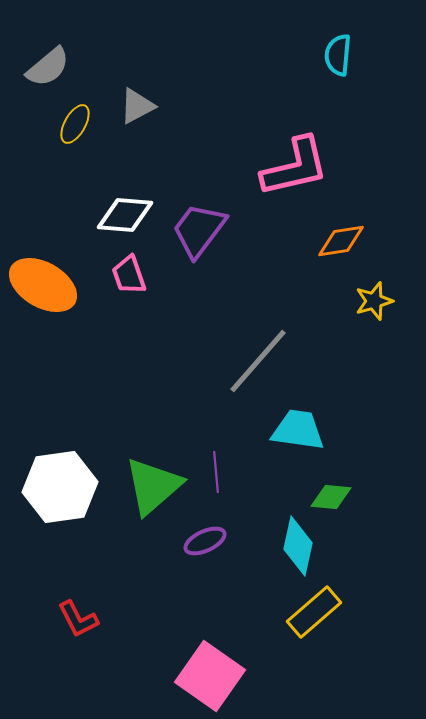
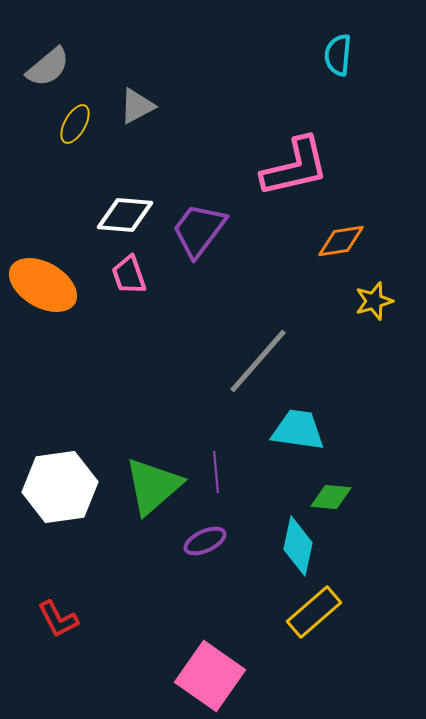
red L-shape: moved 20 px left
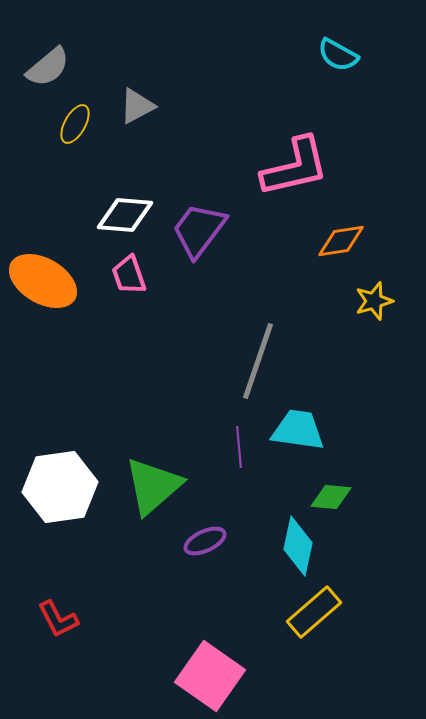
cyan semicircle: rotated 66 degrees counterclockwise
orange ellipse: moved 4 px up
gray line: rotated 22 degrees counterclockwise
purple line: moved 23 px right, 25 px up
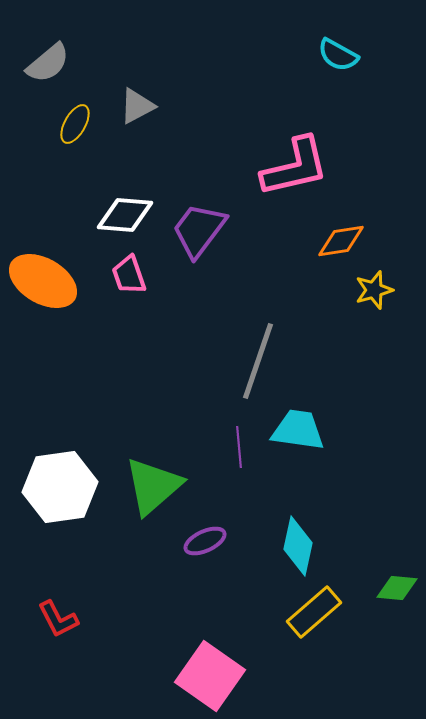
gray semicircle: moved 4 px up
yellow star: moved 11 px up
green diamond: moved 66 px right, 91 px down
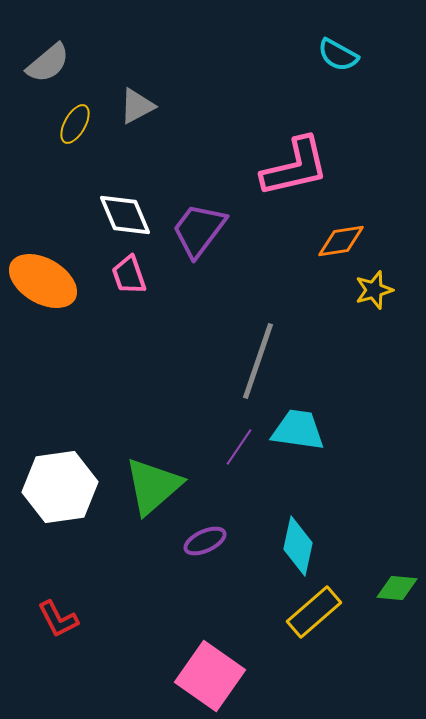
white diamond: rotated 62 degrees clockwise
purple line: rotated 39 degrees clockwise
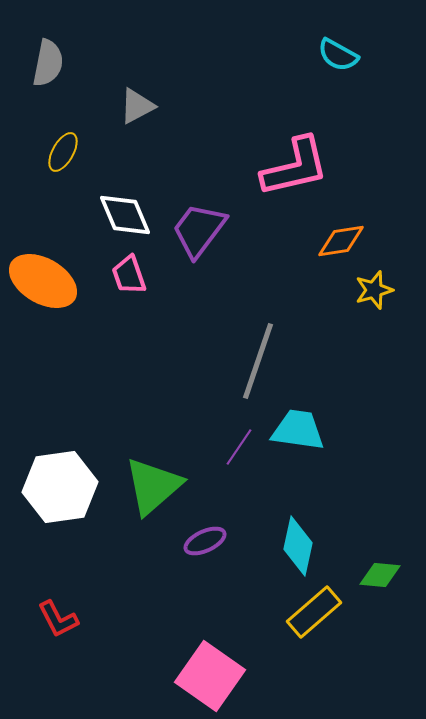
gray semicircle: rotated 39 degrees counterclockwise
yellow ellipse: moved 12 px left, 28 px down
green diamond: moved 17 px left, 13 px up
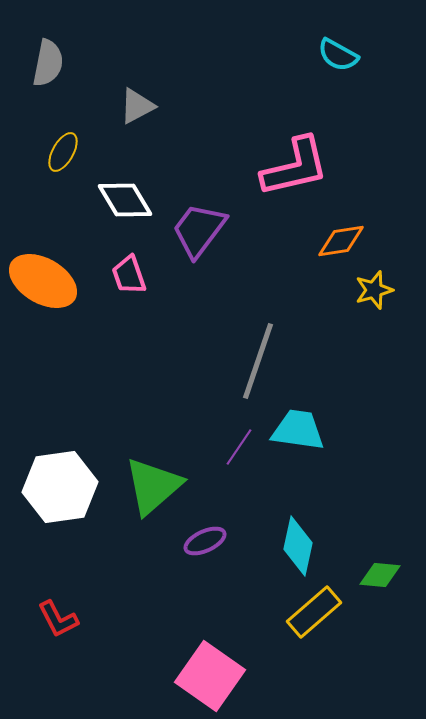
white diamond: moved 15 px up; rotated 8 degrees counterclockwise
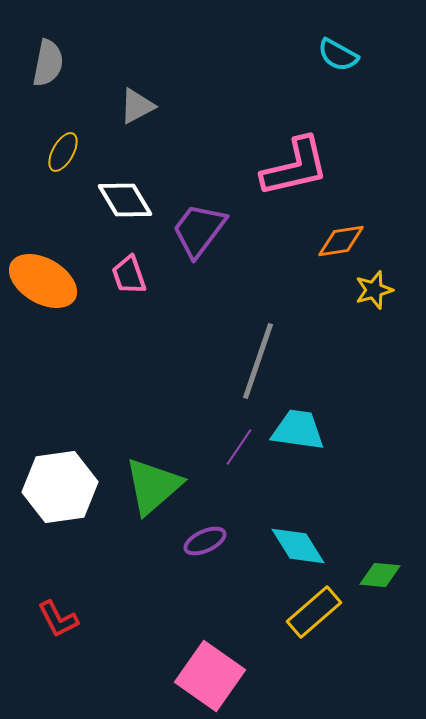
cyan diamond: rotated 44 degrees counterclockwise
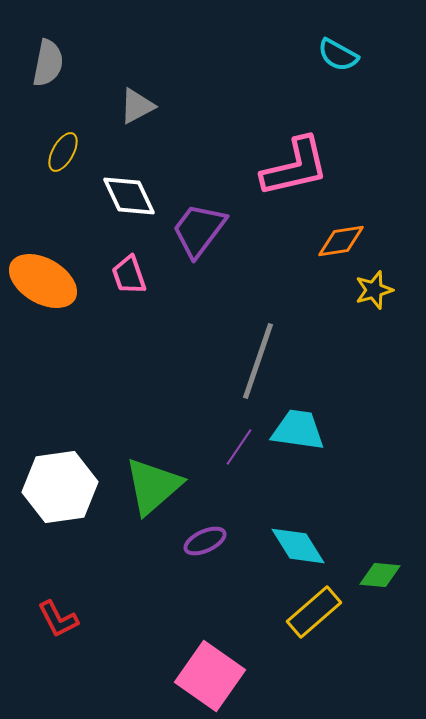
white diamond: moved 4 px right, 4 px up; rotated 6 degrees clockwise
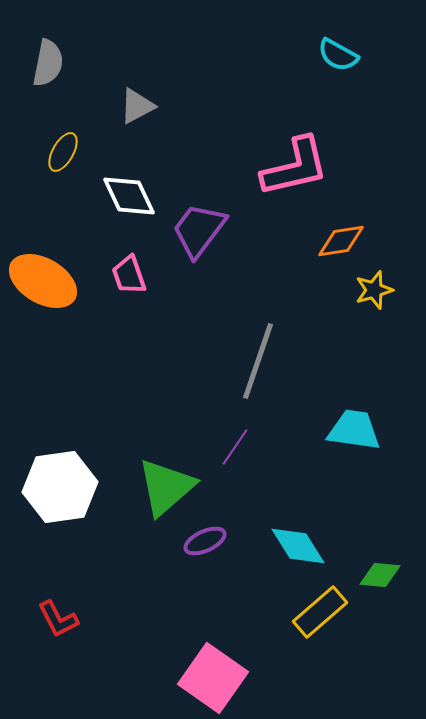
cyan trapezoid: moved 56 px right
purple line: moved 4 px left
green triangle: moved 13 px right, 1 px down
yellow rectangle: moved 6 px right
pink square: moved 3 px right, 2 px down
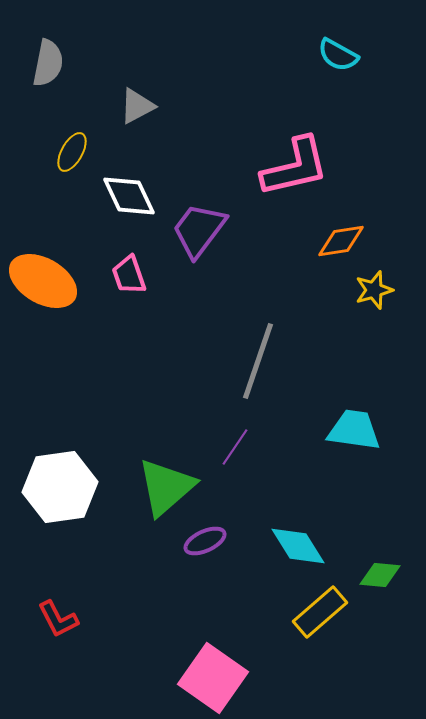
yellow ellipse: moved 9 px right
